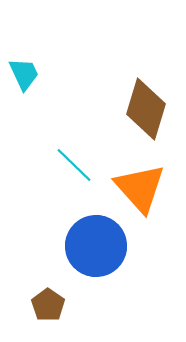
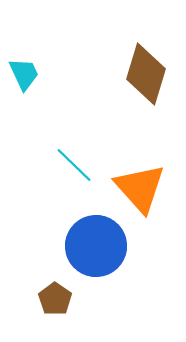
brown diamond: moved 35 px up
brown pentagon: moved 7 px right, 6 px up
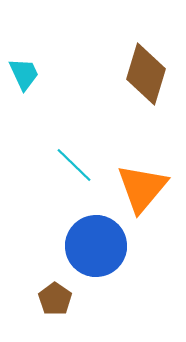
orange triangle: moved 2 px right; rotated 22 degrees clockwise
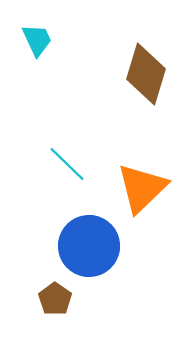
cyan trapezoid: moved 13 px right, 34 px up
cyan line: moved 7 px left, 1 px up
orange triangle: rotated 6 degrees clockwise
blue circle: moved 7 px left
